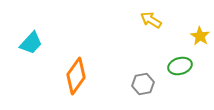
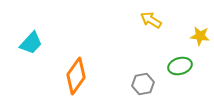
yellow star: rotated 24 degrees counterclockwise
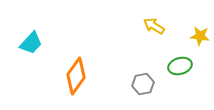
yellow arrow: moved 3 px right, 6 px down
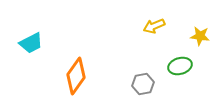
yellow arrow: rotated 55 degrees counterclockwise
cyan trapezoid: rotated 20 degrees clockwise
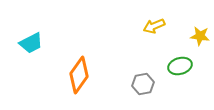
orange diamond: moved 3 px right, 1 px up
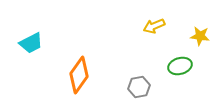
gray hexagon: moved 4 px left, 3 px down
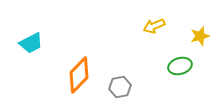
yellow star: rotated 24 degrees counterclockwise
orange diamond: rotated 9 degrees clockwise
gray hexagon: moved 19 px left
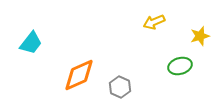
yellow arrow: moved 4 px up
cyan trapezoid: rotated 25 degrees counterclockwise
orange diamond: rotated 21 degrees clockwise
gray hexagon: rotated 25 degrees counterclockwise
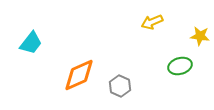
yellow arrow: moved 2 px left
yellow star: rotated 24 degrees clockwise
gray hexagon: moved 1 px up
